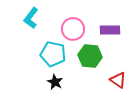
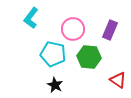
purple rectangle: rotated 66 degrees counterclockwise
green hexagon: moved 1 px left, 1 px down
black star: moved 3 px down
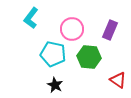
pink circle: moved 1 px left
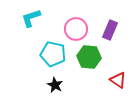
cyan L-shape: rotated 35 degrees clockwise
pink circle: moved 4 px right
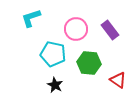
purple rectangle: rotated 60 degrees counterclockwise
green hexagon: moved 6 px down
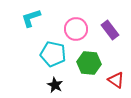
red triangle: moved 2 px left
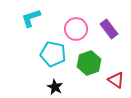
purple rectangle: moved 1 px left, 1 px up
green hexagon: rotated 25 degrees counterclockwise
black star: moved 2 px down
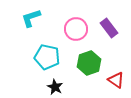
purple rectangle: moved 1 px up
cyan pentagon: moved 6 px left, 3 px down
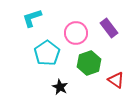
cyan L-shape: moved 1 px right
pink circle: moved 4 px down
cyan pentagon: moved 4 px up; rotated 25 degrees clockwise
black star: moved 5 px right
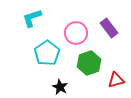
red triangle: rotated 48 degrees counterclockwise
